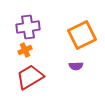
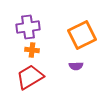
orange cross: moved 7 px right; rotated 32 degrees clockwise
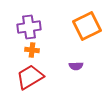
purple cross: moved 1 px right
orange square: moved 5 px right, 9 px up
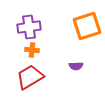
orange square: rotated 8 degrees clockwise
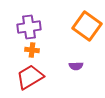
orange square: rotated 36 degrees counterclockwise
